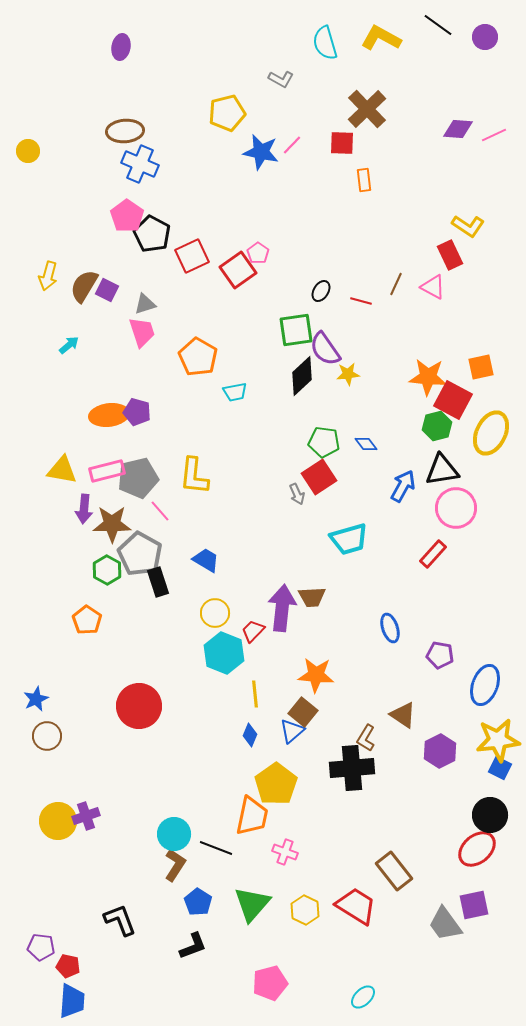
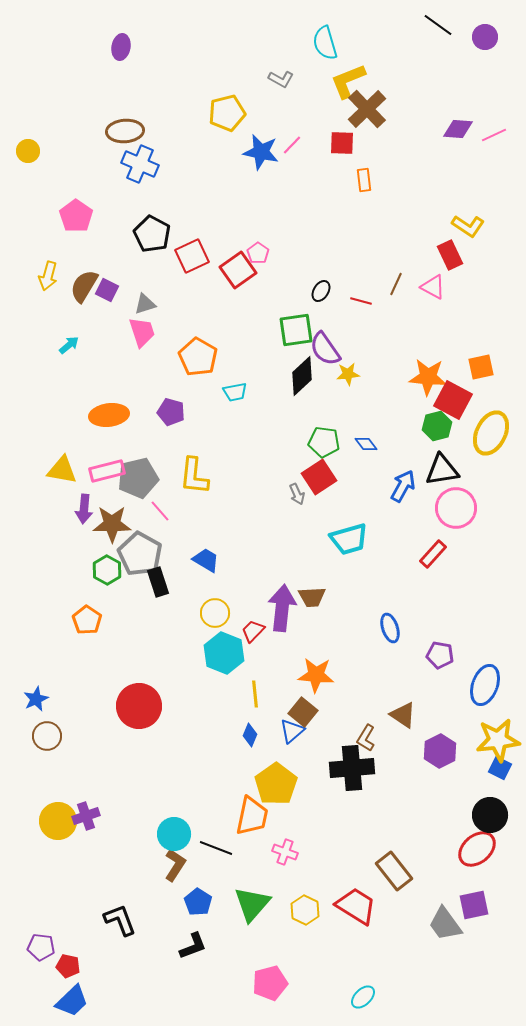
yellow L-shape at (381, 38): moved 33 px left, 43 px down; rotated 51 degrees counterclockwise
pink pentagon at (127, 216): moved 51 px left
purple pentagon at (137, 412): moved 34 px right
blue trapezoid at (72, 1001): rotated 42 degrees clockwise
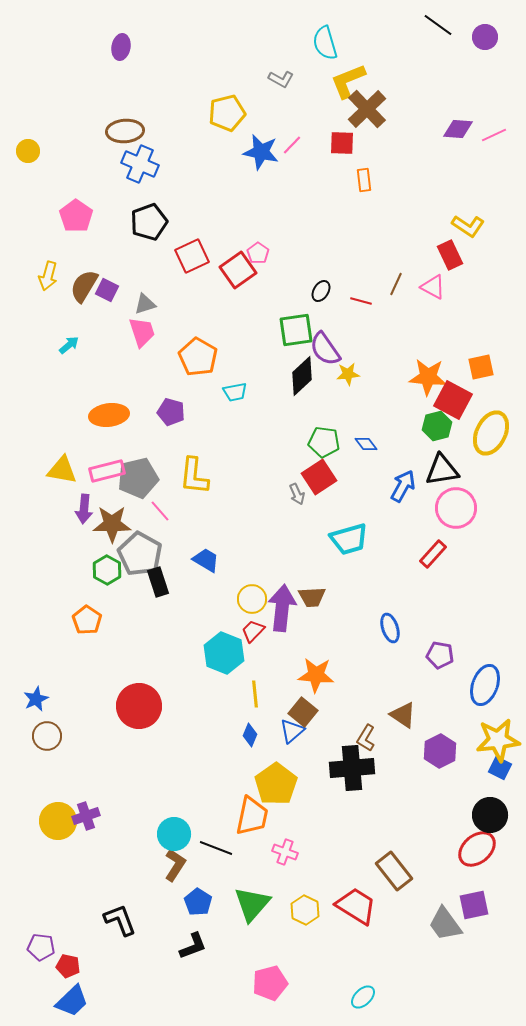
black pentagon at (152, 234): moved 3 px left, 12 px up; rotated 24 degrees clockwise
yellow circle at (215, 613): moved 37 px right, 14 px up
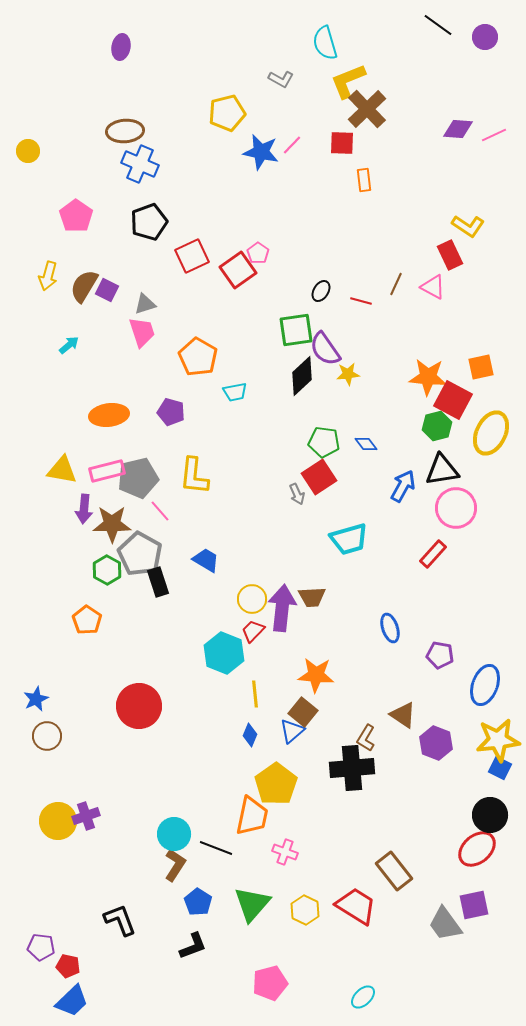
purple hexagon at (440, 751): moved 4 px left, 8 px up; rotated 12 degrees counterclockwise
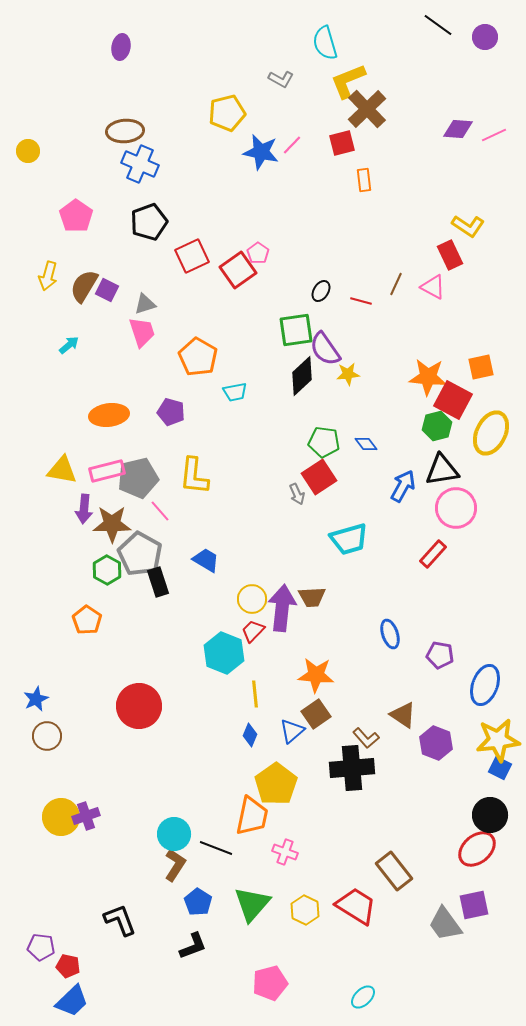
red square at (342, 143): rotated 16 degrees counterclockwise
blue ellipse at (390, 628): moved 6 px down
brown square at (303, 712): moved 13 px right, 2 px down; rotated 16 degrees clockwise
brown L-shape at (366, 738): rotated 72 degrees counterclockwise
yellow circle at (58, 821): moved 3 px right, 4 px up
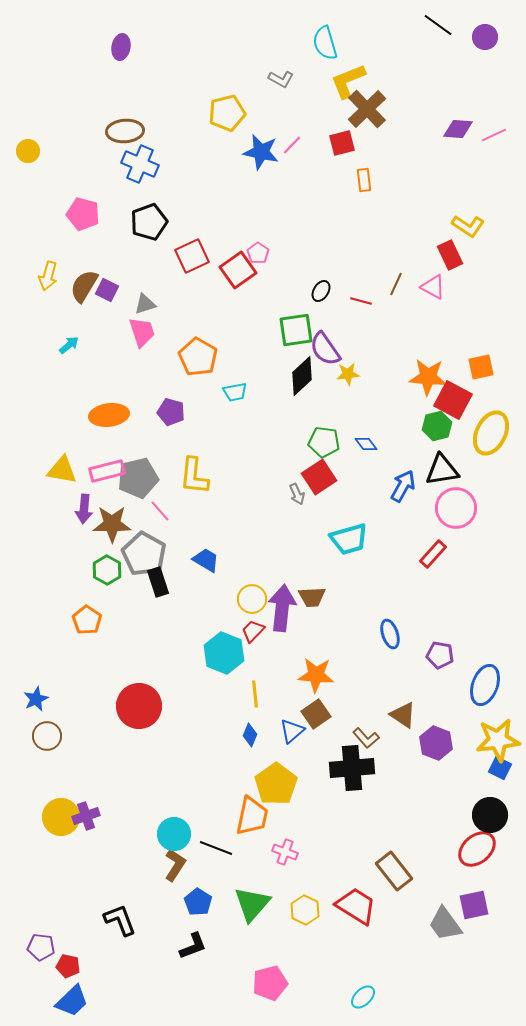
pink pentagon at (76, 216): moved 7 px right, 2 px up; rotated 20 degrees counterclockwise
gray pentagon at (140, 554): moved 4 px right
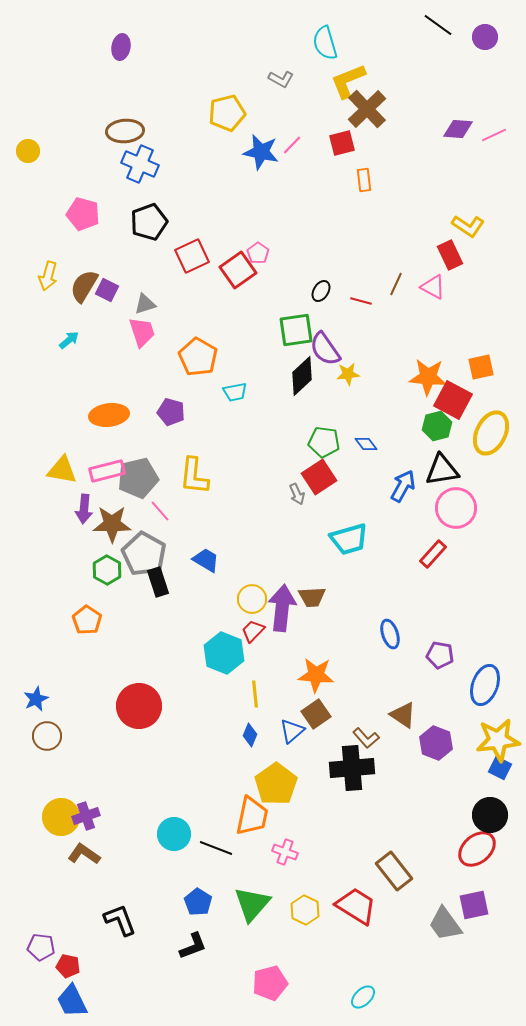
cyan arrow at (69, 345): moved 5 px up
brown L-shape at (175, 865): moved 91 px left, 11 px up; rotated 88 degrees counterclockwise
blue trapezoid at (72, 1001): rotated 108 degrees clockwise
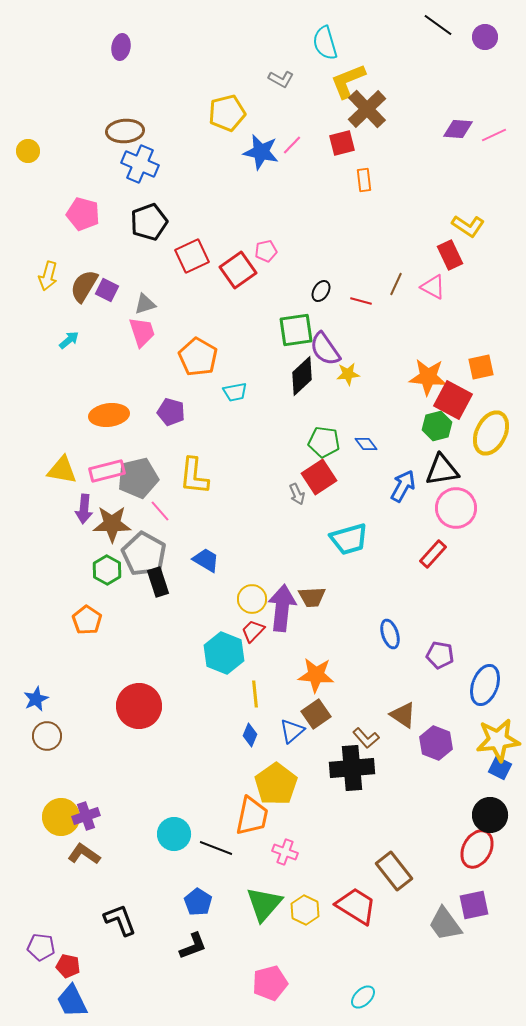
pink pentagon at (258, 253): moved 8 px right, 2 px up; rotated 25 degrees clockwise
red ellipse at (477, 849): rotated 21 degrees counterclockwise
green triangle at (252, 904): moved 12 px right
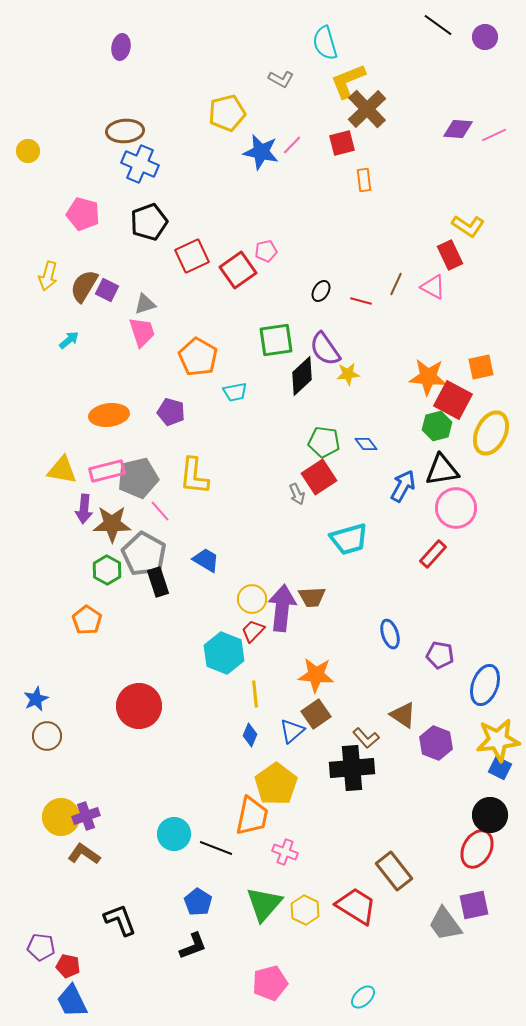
green square at (296, 330): moved 20 px left, 10 px down
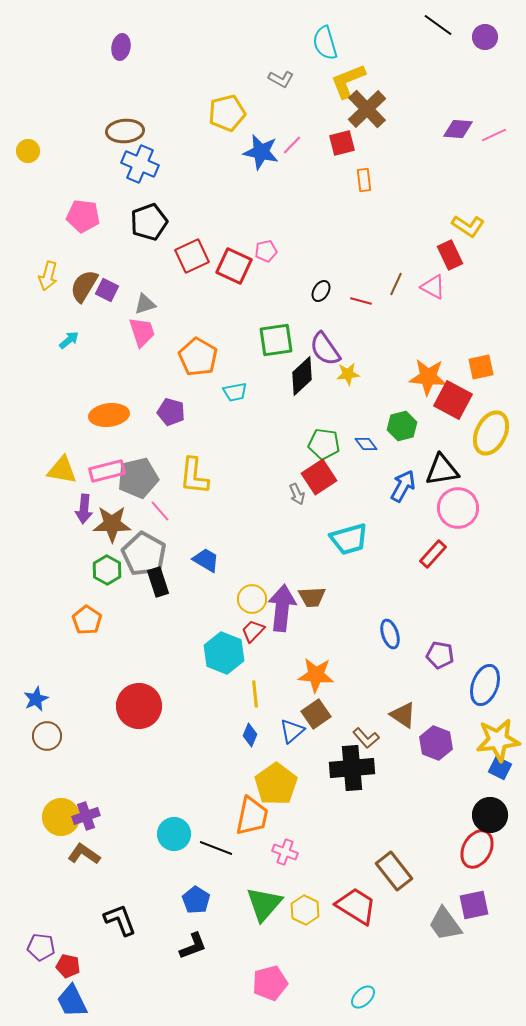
pink pentagon at (83, 214): moved 2 px down; rotated 8 degrees counterclockwise
red square at (238, 270): moved 4 px left, 4 px up; rotated 30 degrees counterclockwise
green hexagon at (437, 426): moved 35 px left
green pentagon at (324, 442): moved 2 px down
pink circle at (456, 508): moved 2 px right
blue pentagon at (198, 902): moved 2 px left, 2 px up
